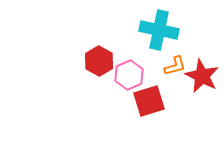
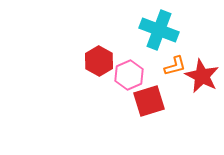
cyan cross: rotated 9 degrees clockwise
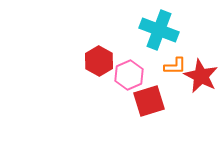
orange L-shape: rotated 15 degrees clockwise
red star: moved 1 px left
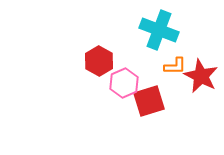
pink hexagon: moved 5 px left, 8 px down
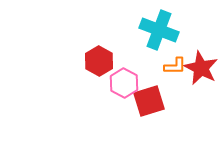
red star: moved 8 px up
pink hexagon: rotated 8 degrees counterclockwise
